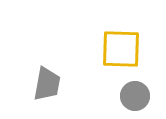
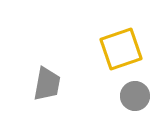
yellow square: rotated 21 degrees counterclockwise
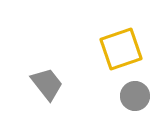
gray trapezoid: rotated 48 degrees counterclockwise
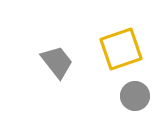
gray trapezoid: moved 10 px right, 22 px up
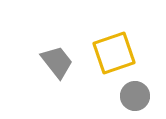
yellow square: moved 7 px left, 4 px down
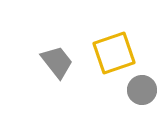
gray circle: moved 7 px right, 6 px up
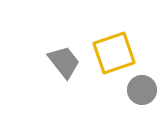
gray trapezoid: moved 7 px right
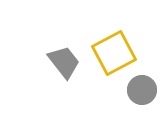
yellow square: rotated 9 degrees counterclockwise
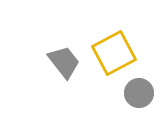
gray circle: moved 3 px left, 3 px down
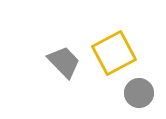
gray trapezoid: rotated 6 degrees counterclockwise
